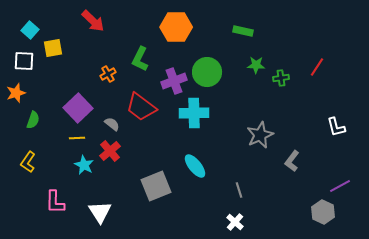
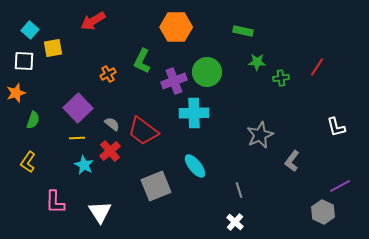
red arrow: rotated 105 degrees clockwise
green L-shape: moved 2 px right, 2 px down
green star: moved 1 px right, 3 px up
red trapezoid: moved 2 px right, 24 px down
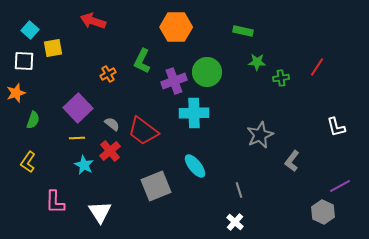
red arrow: rotated 50 degrees clockwise
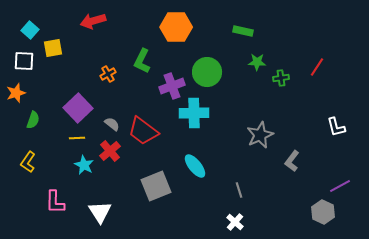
red arrow: rotated 35 degrees counterclockwise
purple cross: moved 2 px left, 5 px down
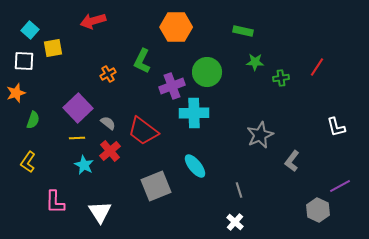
green star: moved 2 px left
gray semicircle: moved 4 px left, 1 px up
gray hexagon: moved 5 px left, 2 px up
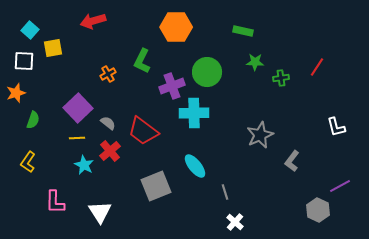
gray line: moved 14 px left, 2 px down
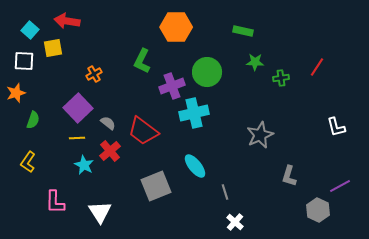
red arrow: moved 26 px left; rotated 25 degrees clockwise
orange cross: moved 14 px left
cyan cross: rotated 12 degrees counterclockwise
gray L-shape: moved 3 px left, 15 px down; rotated 20 degrees counterclockwise
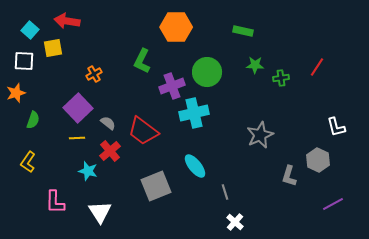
green star: moved 3 px down
cyan star: moved 4 px right, 6 px down; rotated 12 degrees counterclockwise
purple line: moved 7 px left, 18 px down
gray hexagon: moved 50 px up
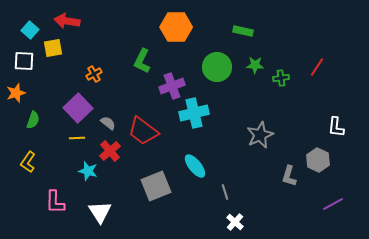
green circle: moved 10 px right, 5 px up
white L-shape: rotated 20 degrees clockwise
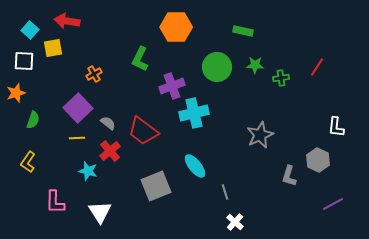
green L-shape: moved 2 px left, 2 px up
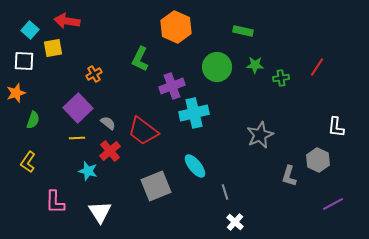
orange hexagon: rotated 24 degrees clockwise
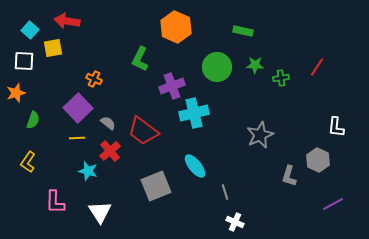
orange cross: moved 5 px down; rotated 35 degrees counterclockwise
white cross: rotated 18 degrees counterclockwise
